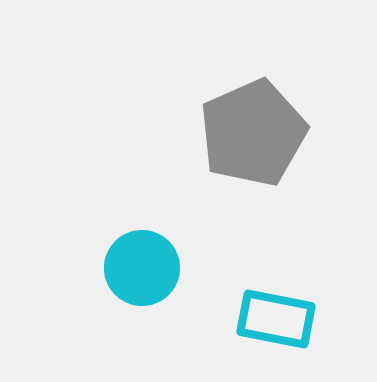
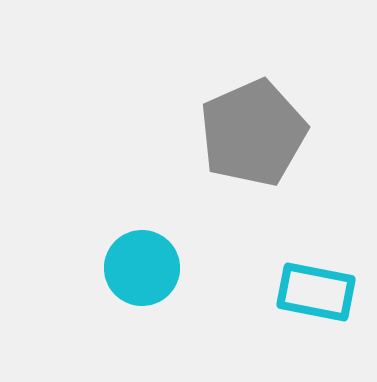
cyan rectangle: moved 40 px right, 27 px up
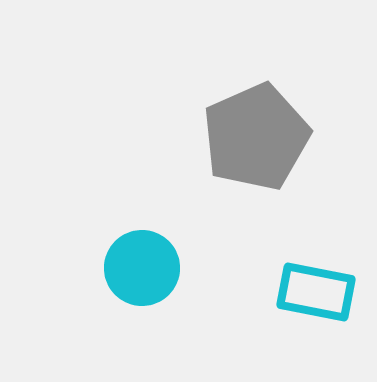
gray pentagon: moved 3 px right, 4 px down
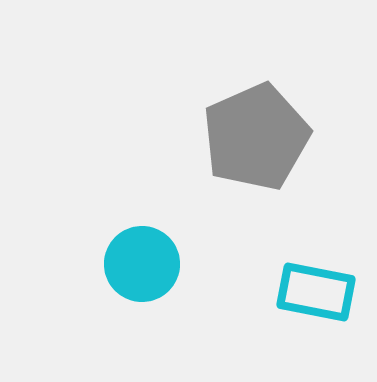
cyan circle: moved 4 px up
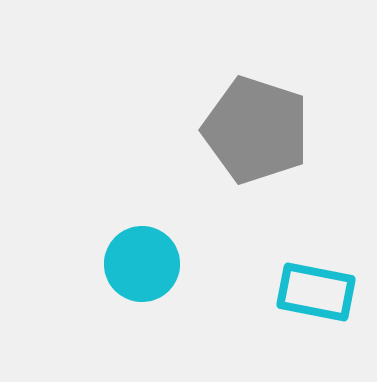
gray pentagon: moved 7 px up; rotated 30 degrees counterclockwise
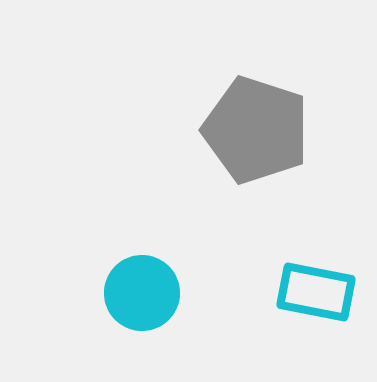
cyan circle: moved 29 px down
